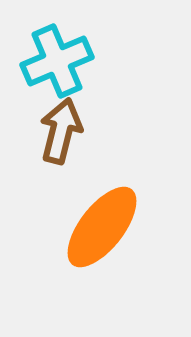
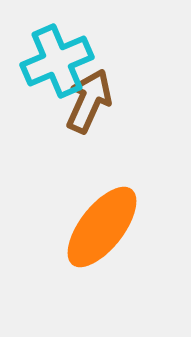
brown arrow: moved 28 px right, 30 px up; rotated 10 degrees clockwise
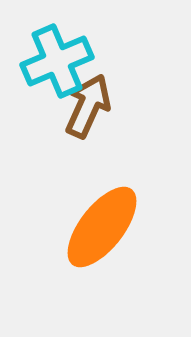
brown arrow: moved 1 px left, 5 px down
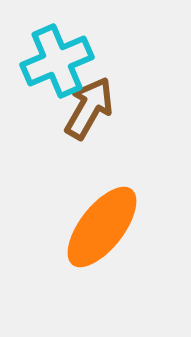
brown arrow: moved 1 px right, 2 px down; rotated 6 degrees clockwise
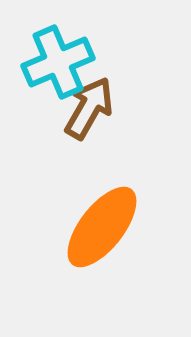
cyan cross: moved 1 px right, 1 px down
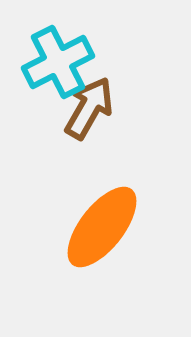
cyan cross: rotated 4 degrees counterclockwise
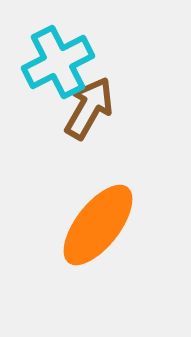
orange ellipse: moved 4 px left, 2 px up
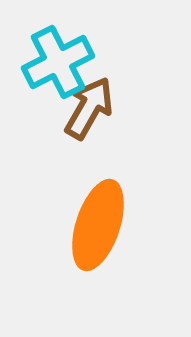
orange ellipse: rotated 20 degrees counterclockwise
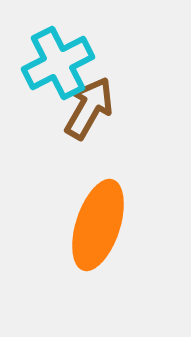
cyan cross: moved 1 px down
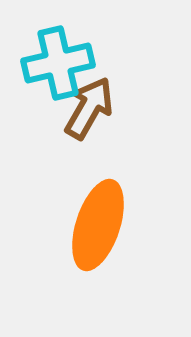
cyan cross: rotated 14 degrees clockwise
